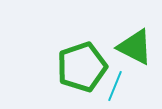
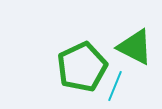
green pentagon: rotated 6 degrees counterclockwise
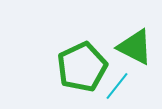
cyan line: moved 2 px right; rotated 16 degrees clockwise
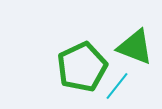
green triangle: rotated 6 degrees counterclockwise
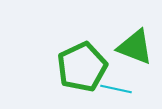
cyan line: moved 1 px left, 3 px down; rotated 64 degrees clockwise
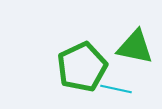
green triangle: rotated 9 degrees counterclockwise
